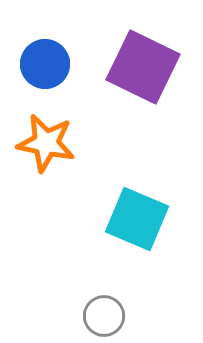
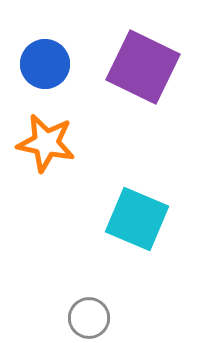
gray circle: moved 15 px left, 2 px down
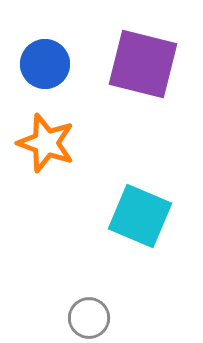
purple square: moved 3 px up; rotated 12 degrees counterclockwise
orange star: rotated 8 degrees clockwise
cyan square: moved 3 px right, 3 px up
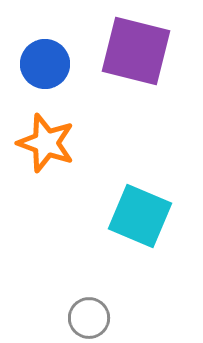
purple square: moved 7 px left, 13 px up
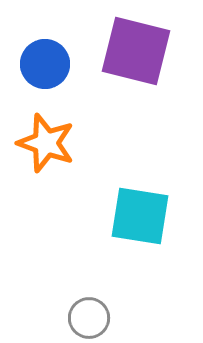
cyan square: rotated 14 degrees counterclockwise
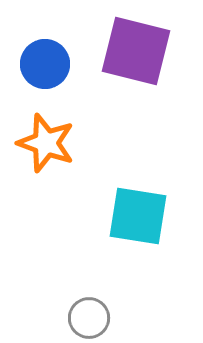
cyan square: moved 2 px left
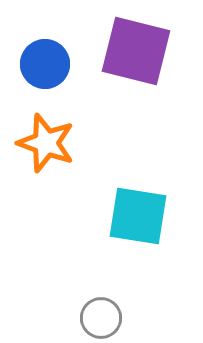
gray circle: moved 12 px right
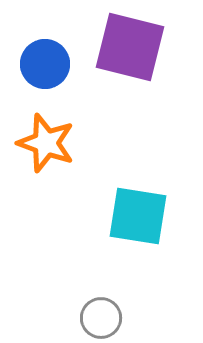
purple square: moved 6 px left, 4 px up
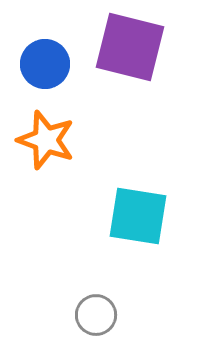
orange star: moved 3 px up
gray circle: moved 5 px left, 3 px up
